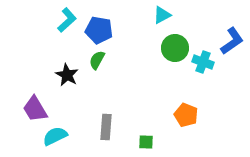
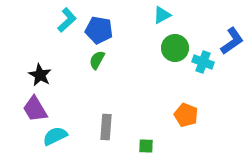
black star: moved 27 px left
green square: moved 4 px down
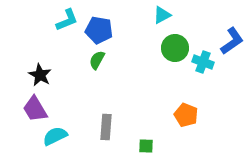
cyan L-shape: rotated 20 degrees clockwise
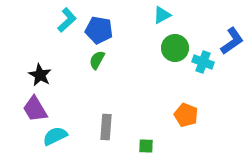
cyan L-shape: rotated 20 degrees counterclockwise
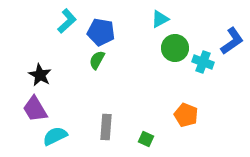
cyan triangle: moved 2 px left, 4 px down
cyan L-shape: moved 1 px down
blue pentagon: moved 2 px right, 2 px down
green square: moved 7 px up; rotated 21 degrees clockwise
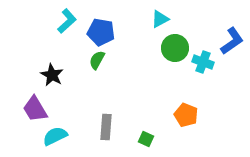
black star: moved 12 px right
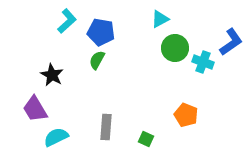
blue L-shape: moved 1 px left, 1 px down
cyan semicircle: moved 1 px right, 1 px down
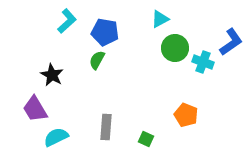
blue pentagon: moved 4 px right
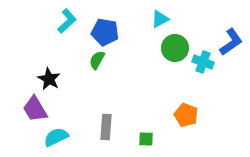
black star: moved 3 px left, 4 px down
green square: rotated 21 degrees counterclockwise
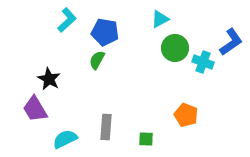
cyan L-shape: moved 1 px up
cyan semicircle: moved 9 px right, 2 px down
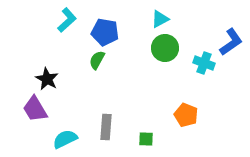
green circle: moved 10 px left
cyan cross: moved 1 px right, 1 px down
black star: moved 2 px left
